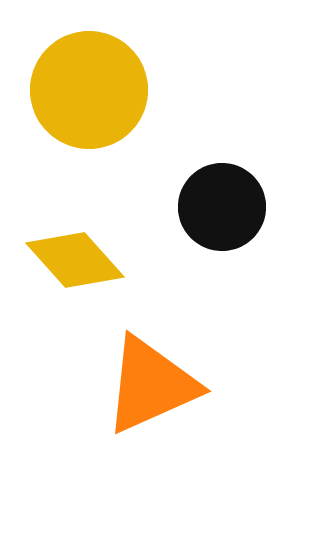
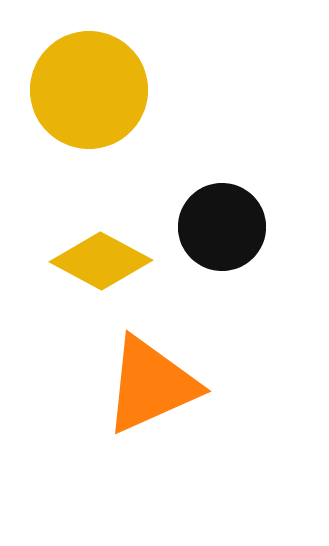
black circle: moved 20 px down
yellow diamond: moved 26 px right, 1 px down; rotated 20 degrees counterclockwise
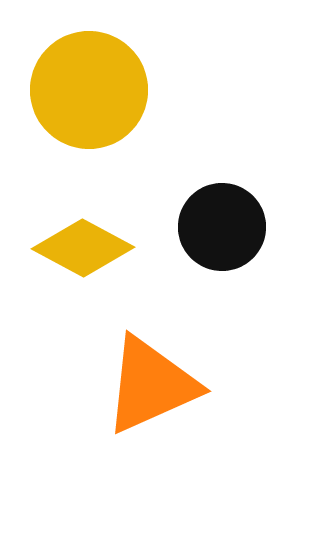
yellow diamond: moved 18 px left, 13 px up
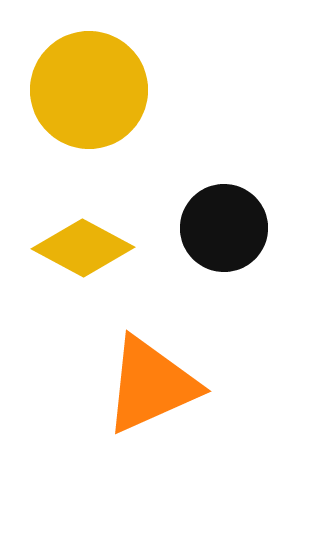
black circle: moved 2 px right, 1 px down
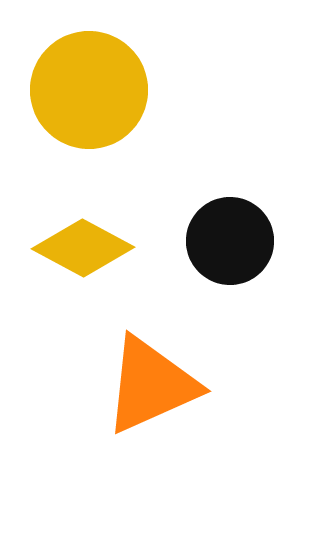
black circle: moved 6 px right, 13 px down
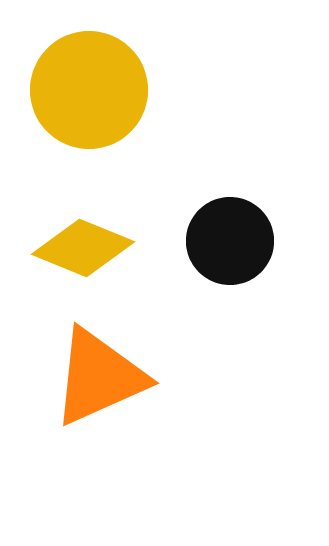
yellow diamond: rotated 6 degrees counterclockwise
orange triangle: moved 52 px left, 8 px up
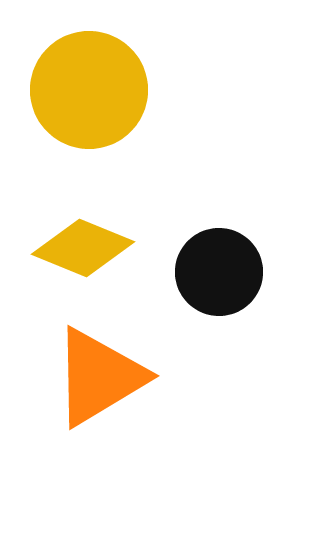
black circle: moved 11 px left, 31 px down
orange triangle: rotated 7 degrees counterclockwise
